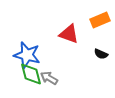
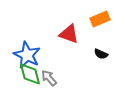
orange rectangle: moved 1 px up
blue star: rotated 12 degrees clockwise
green diamond: moved 1 px left
gray arrow: rotated 18 degrees clockwise
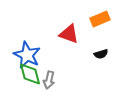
black semicircle: rotated 40 degrees counterclockwise
gray arrow: moved 2 px down; rotated 126 degrees counterclockwise
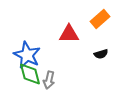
orange rectangle: rotated 18 degrees counterclockwise
red triangle: rotated 20 degrees counterclockwise
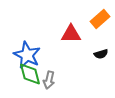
red triangle: moved 2 px right
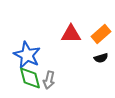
orange rectangle: moved 1 px right, 15 px down
black semicircle: moved 4 px down
green diamond: moved 4 px down
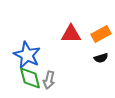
orange rectangle: rotated 12 degrees clockwise
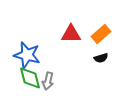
orange rectangle: rotated 12 degrees counterclockwise
blue star: rotated 12 degrees counterclockwise
gray arrow: moved 1 px left, 1 px down
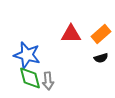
gray arrow: rotated 18 degrees counterclockwise
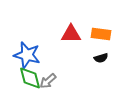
orange rectangle: rotated 48 degrees clockwise
gray arrow: rotated 54 degrees clockwise
